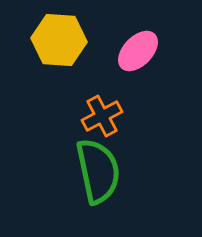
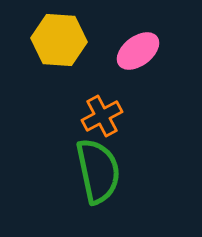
pink ellipse: rotated 9 degrees clockwise
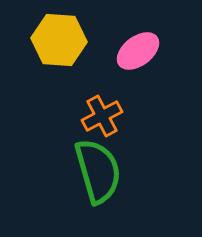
green semicircle: rotated 4 degrees counterclockwise
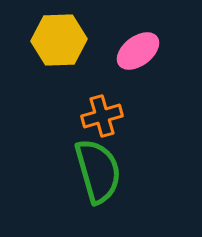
yellow hexagon: rotated 6 degrees counterclockwise
orange cross: rotated 12 degrees clockwise
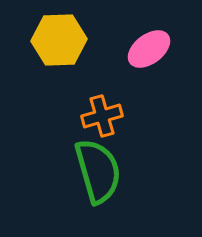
pink ellipse: moved 11 px right, 2 px up
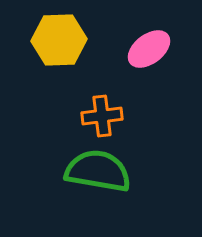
orange cross: rotated 9 degrees clockwise
green semicircle: rotated 64 degrees counterclockwise
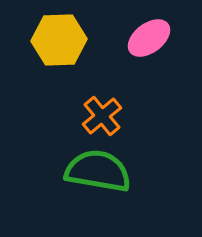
pink ellipse: moved 11 px up
orange cross: rotated 33 degrees counterclockwise
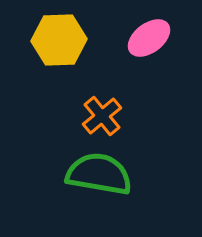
green semicircle: moved 1 px right, 3 px down
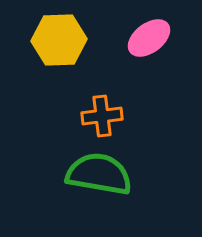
orange cross: rotated 33 degrees clockwise
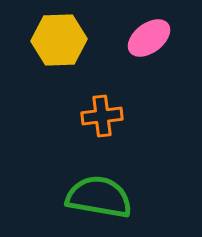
green semicircle: moved 23 px down
